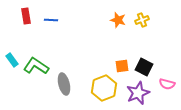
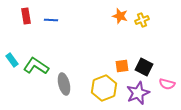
orange star: moved 2 px right, 4 px up
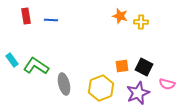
yellow cross: moved 1 px left, 2 px down; rotated 24 degrees clockwise
yellow hexagon: moved 3 px left
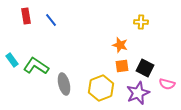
orange star: moved 29 px down
blue line: rotated 48 degrees clockwise
black square: moved 1 px right, 1 px down
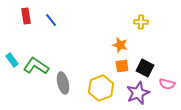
gray ellipse: moved 1 px left, 1 px up
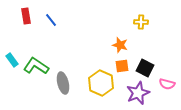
yellow hexagon: moved 5 px up; rotated 15 degrees counterclockwise
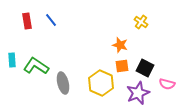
red rectangle: moved 1 px right, 5 px down
yellow cross: rotated 32 degrees clockwise
cyan rectangle: rotated 32 degrees clockwise
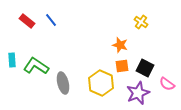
red rectangle: rotated 42 degrees counterclockwise
pink semicircle: rotated 21 degrees clockwise
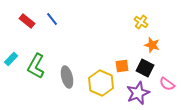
blue line: moved 1 px right, 1 px up
orange star: moved 32 px right
cyan rectangle: moved 1 px left, 1 px up; rotated 48 degrees clockwise
green L-shape: rotated 95 degrees counterclockwise
gray ellipse: moved 4 px right, 6 px up
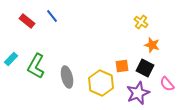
blue line: moved 3 px up
pink semicircle: rotated 14 degrees clockwise
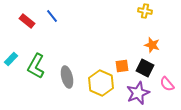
yellow cross: moved 4 px right, 11 px up; rotated 24 degrees counterclockwise
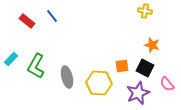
yellow hexagon: moved 2 px left; rotated 20 degrees counterclockwise
